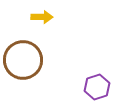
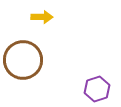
purple hexagon: moved 2 px down
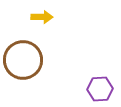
purple hexagon: moved 3 px right; rotated 15 degrees clockwise
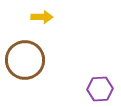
brown circle: moved 2 px right
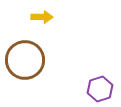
purple hexagon: rotated 15 degrees counterclockwise
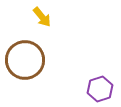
yellow arrow: rotated 50 degrees clockwise
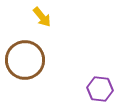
purple hexagon: rotated 25 degrees clockwise
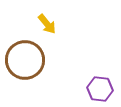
yellow arrow: moved 5 px right, 7 px down
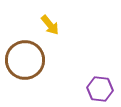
yellow arrow: moved 3 px right, 1 px down
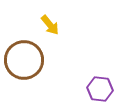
brown circle: moved 1 px left
